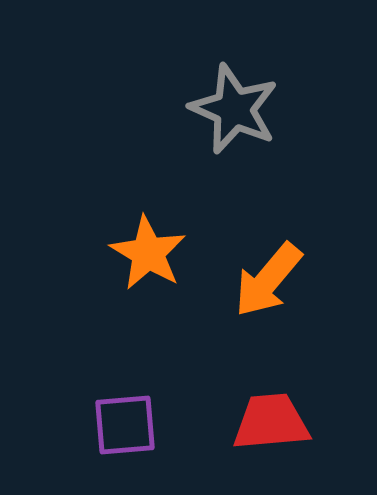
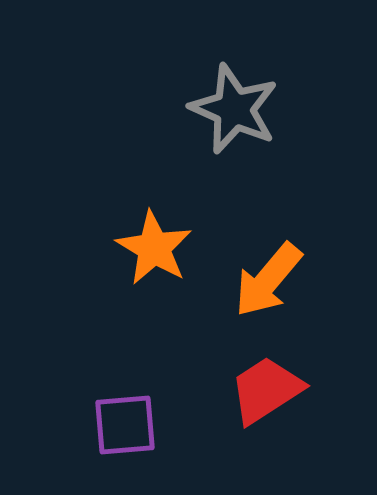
orange star: moved 6 px right, 5 px up
red trapezoid: moved 5 px left, 32 px up; rotated 28 degrees counterclockwise
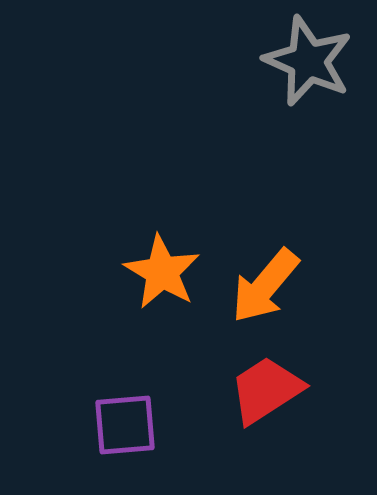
gray star: moved 74 px right, 48 px up
orange star: moved 8 px right, 24 px down
orange arrow: moved 3 px left, 6 px down
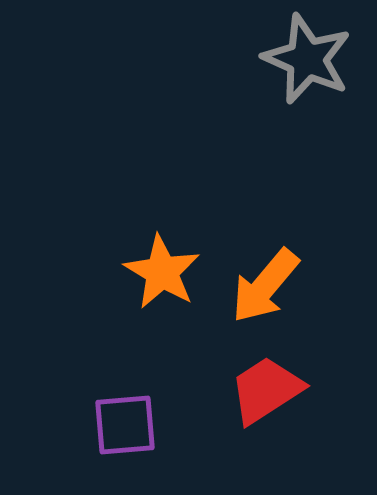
gray star: moved 1 px left, 2 px up
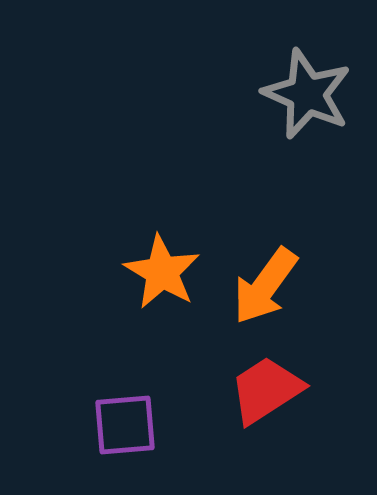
gray star: moved 35 px down
orange arrow: rotated 4 degrees counterclockwise
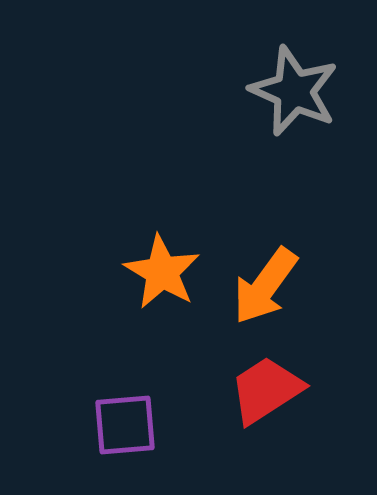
gray star: moved 13 px left, 3 px up
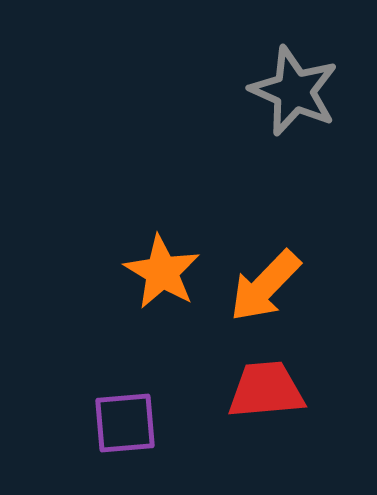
orange arrow: rotated 8 degrees clockwise
red trapezoid: rotated 28 degrees clockwise
purple square: moved 2 px up
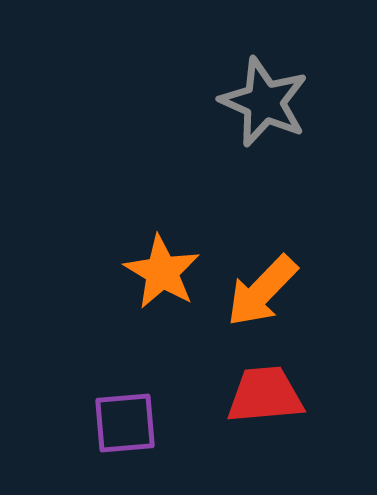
gray star: moved 30 px left, 11 px down
orange arrow: moved 3 px left, 5 px down
red trapezoid: moved 1 px left, 5 px down
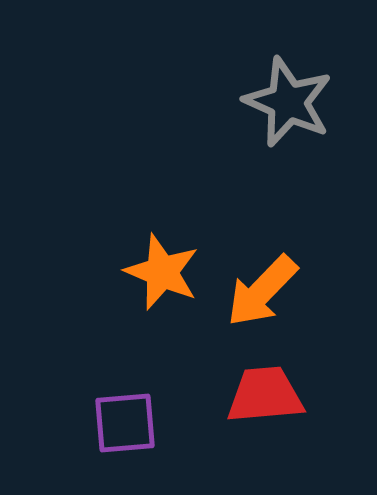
gray star: moved 24 px right
orange star: rotated 8 degrees counterclockwise
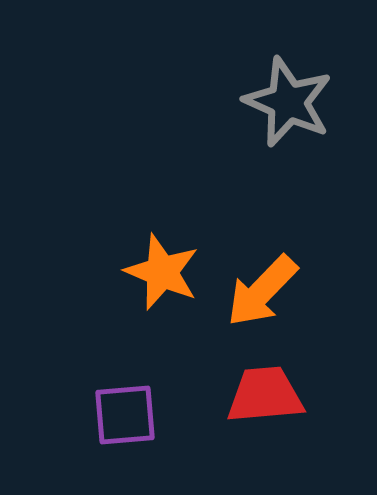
purple square: moved 8 px up
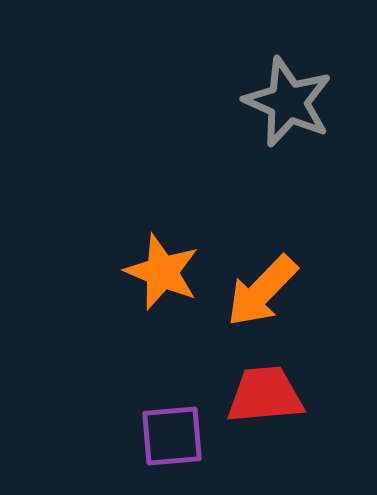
purple square: moved 47 px right, 21 px down
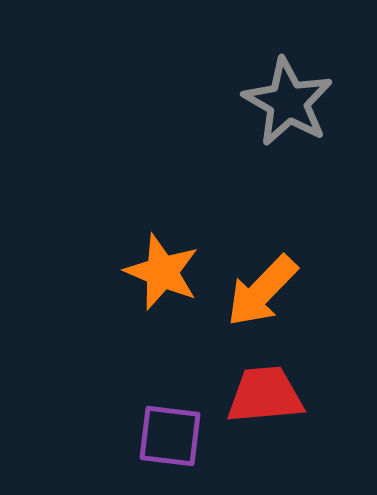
gray star: rotated 6 degrees clockwise
purple square: moved 2 px left; rotated 12 degrees clockwise
